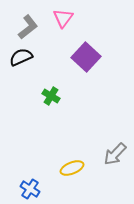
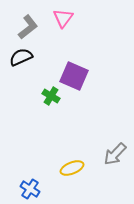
purple square: moved 12 px left, 19 px down; rotated 20 degrees counterclockwise
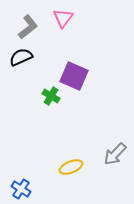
yellow ellipse: moved 1 px left, 1 px up
blue cross: moved 9 px left
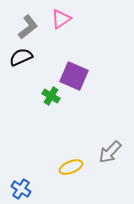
pink triangle: moved 2 px left, 1 px down; rotated 20 degrees clockwise
gray arrow: moved 5 px left, 2 px up
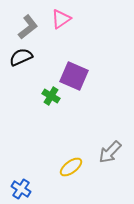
yellow ellipse: rotated 15 degrees counterclockwise
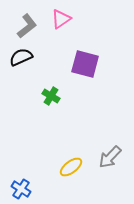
gray L-shape: moved 1 px left, 1 px up
purple square: moved 11 px right, 12 px up; rotated 8 degrees counterclockwise
gray arrow: moved 5 px down
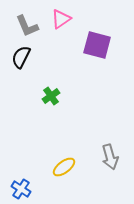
gray L-shape: rotated 105 degrees clockwise
black semicircle: rotated 40 degrees counterclockwise
purple square: moved 12 px right, 19 px up
green cross: rotated 24 degrees clockwise
gray arrow: rotated 60 degrees counterclockwise
yellow ellipse: moved 7 px left
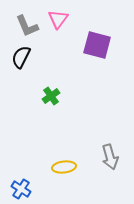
pink triangle: moved 3 px left; rotated 20 degrees counterclockwise
yellow ellipse: rotated 30 degrees clockwise
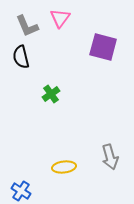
pink triangle: moved 2 px right, 1 px up
purple square: moved 6 px right, 2 px down
black semicircle: rotated 40 degrees counterclockwise
green cross: moved 2 px up
blue cross: moved 2 px down
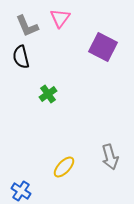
purple square: rotated 12 degrees clockwise
green cross: moved 3 px left
yellow ellipse: rotated 40 degrees counterclockwise
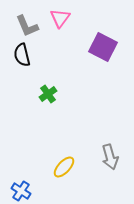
black semicircle: moved 1 px right, 2 px up
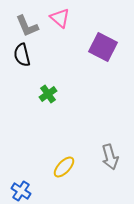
pink triangle: rotated 25 degrees counterclockwise
